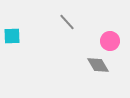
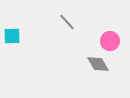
gray diamond: moved 1 px up
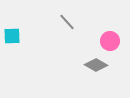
gray diamond: moved 2 px left, 1 px down; rotated 30 degrees counterclockwise
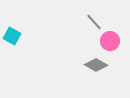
gray line: moved 27 px right
cyan square: rotated 30 degrees clockwise
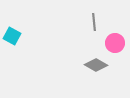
gray line: rotated 36 degrees clockwise
pink circle: moved 5 px right, 2 px down
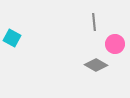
cyan square: moved 2 px down
pink circle: moved 1 px down
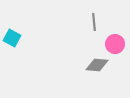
gray diamond: moved 1 px right; rotated 25 degrees counterclockwise
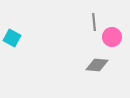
pink circle: moved 3 px left, 7 px up
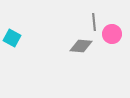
pink circle: moved 3 px up
gray diamond: moved 16 px left, 19 px up
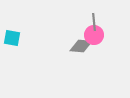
pink circle: moved 18 px left, 1 px down
cyan square: rotated 18 degrees counterclockwise
